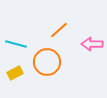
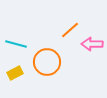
orange line: moved 11 px right
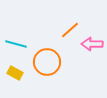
yellow rectangle: rotated 56 degrees clockwise
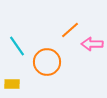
cyan line: moved 1 px right, 2 px down; rotated 40 degrees clockwise
yellow rectangle: moved 3 px left, 11 px down; rotated 28 degrees counterclockwise
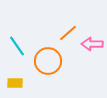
orange line: moved 2 px left, 3 px down
orange circle: moved 1 px right, 1 px up
yellow rectangle: moved 3 px right, 1 px up
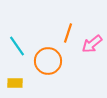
orange line: rotated 30 degrees counterclockwise
pink arrow: rotated 40 degrees counterclockwise
